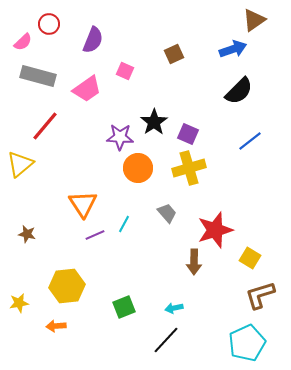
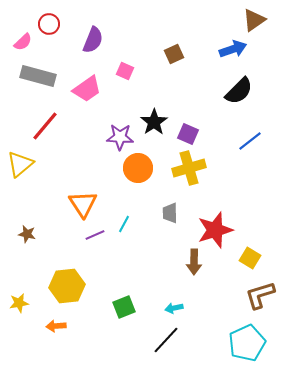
gray trapezoid: moved 3 px right; rotated 140 degrees counterclockwise
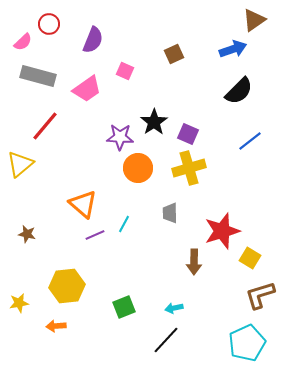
orange triangle: rotated 16 degrees counterclockwise
red star: moved 7 px right, 1 px down
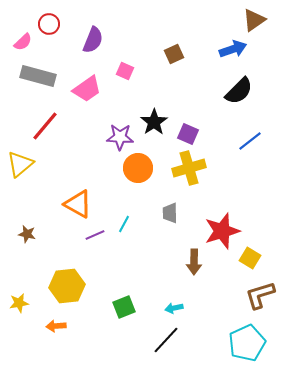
orange triangle: moved 5 px left; rotated 12 degrees counterclockwise
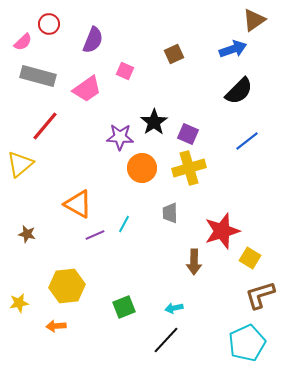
blue line: moved 3 px left
orange circle: moved 4 px right
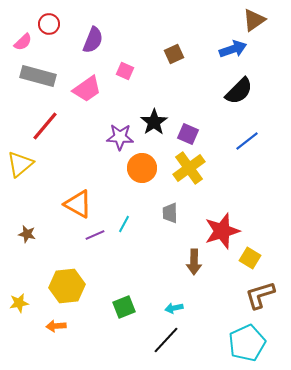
yellow cross: rotated 20 degrees counterclockwise
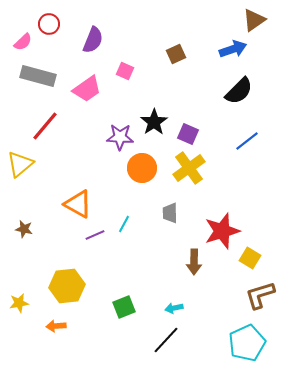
brown square: moved 2 px right
brown star: moved 3 px left, 5 px up
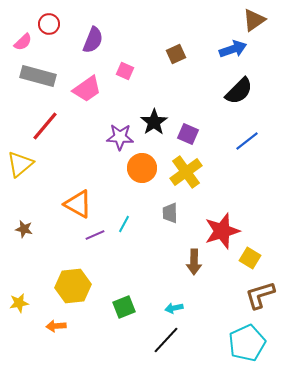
yellow cross: moved 3 px left, 4 px down
yellow hexagon: moved 6 px right
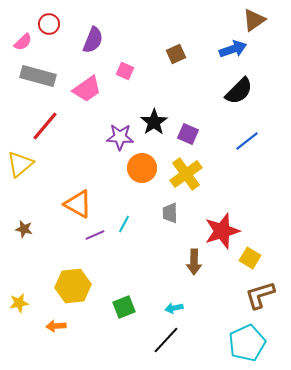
yellow cross: moved 2 px down
